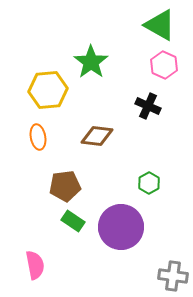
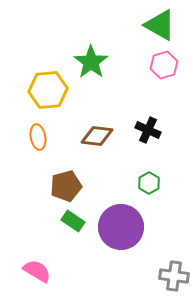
pink hexagon: rotated 20 degrees clockwise
black cross: moved 24 px down
brown pentagon: moved 1 px right; rotated 8 degrees counterclockwise
pink semicircle: moved 2 px right, 6 px down; rotated 48 degrees counterclockwise
gray cross: moved 1 px right
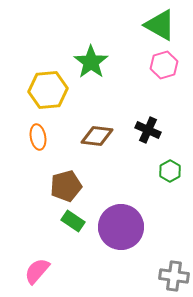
green hexagon: moved 21 px right, 12 px up
pink semicircle: rotated 80 degrees counterclockwise
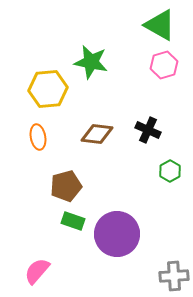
green star: rotated 24 degrees counterclockwise
yellow hexagon: moved 1 px up
brown diamond: moved 2 px up
green rectangle: rotated 15 degrees counterclockwise
purple circle: moved 4 px left, 7 px down
gray cross: rotated 12 degrees counterclockwise
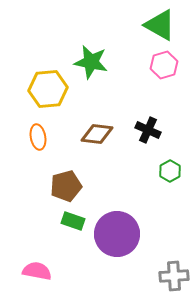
pink semicircle: rotated 60 degrees clockwise
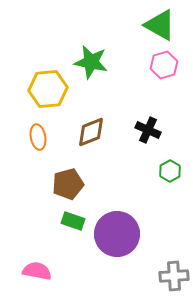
brown diamond: moved 6 px left, 2 px up; rotated 28 degrees counterclockwise
brown pentagon: moved 2 px right, 2 px up
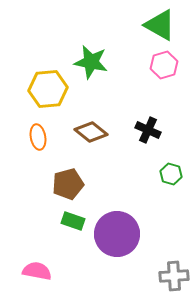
brown diamond: rotated 60 degrees clockwise
green hexagon: moved 1 px right, 3 px down; rotated 15 degrees counterclockwise
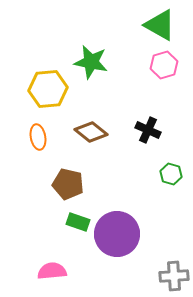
brown pentagon: rotated 28 degrees clockwise
green rectangle: moved 5 px right, 1 px down
pink semicircle: moved 15 px right; rotated 16 degrees counterclockwise
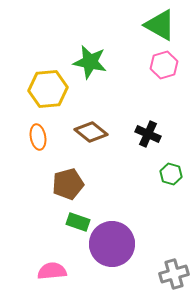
green star: moved 1 px left
black cross: moved 4 px down
brown pentagon: rotated 28 degrees counterclockwise
purple circle: moved 5 px left, 10 px down
gray cross: moved 2 px up; rotated 12 degrees counterclockwise
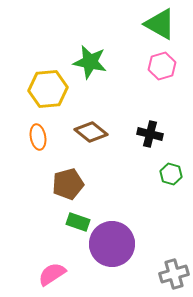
green triangle: moved 1 px up
pink hexagon: moved 2 px left, 1 px down
black cross: moved 2 px right; rotated 10 degrees counterclockwise
pink semicircle: moved 3 px down; rotated 28 degrees counterclockwise
